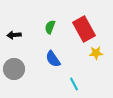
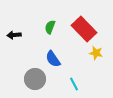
red rectangle: rotated 15 degrees counterclockwise
yellow star: rotated 16 degrees clockwise
gray circle: moved 21 px right, 10 px down
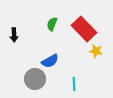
green semicircle: moved 2 px right, 3 px up
black arrow: rotated 88 degrees counterclockwise
yellow star: moved 2 px up
blue semicircle: moved 3 px left, 2 px down; rotated 84 degrees counterclockwise
cyan line: rotated 24 degrees clockwise
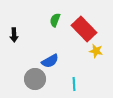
green semicircle: moved 3 px right, 4 px up
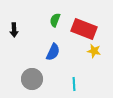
red rectangle: rotated 25 degrees counterclockwise
black arrow: moved 5 px up
yellow star: moved 2 px left
blue semicircle: moved 3 px right, 9 px up; rotated 36 degrees counterclockwise
gray circle: moved 3 px left
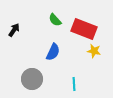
green semicircle: rotated 64 degrees counterclockwise
black arrow: rotated 144 degrees counterclockwise
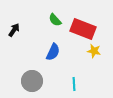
red rectangle: moved 1 px left
gray circle: moved 2 px down
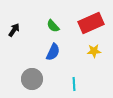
green semicircle: moved 2 px left, 6 px down
red rectangle: moved 8 px right, 6 px up; rotated 45 degrees counterclockwise
yellow star: rotated 16 degrees counterclockwise
gray circle: moved 2 px up
